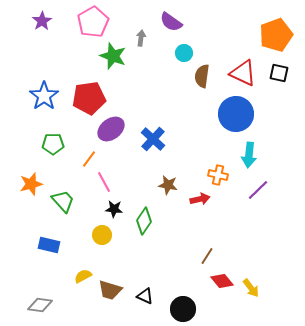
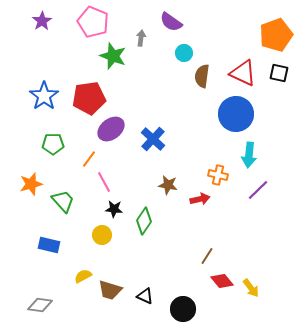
pink pentagon: rotated 20 degrees counterclockwise
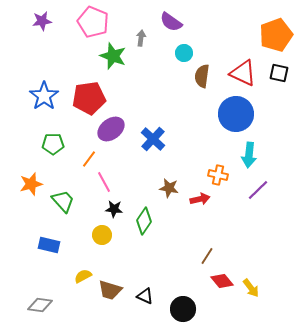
purple star: rotated 24 degrees clockwise
brown star: moved 1 px right, 3 px down
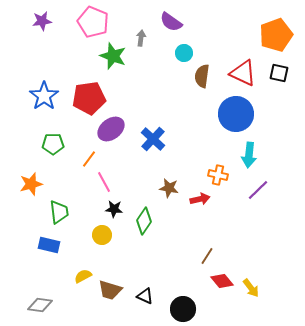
green trapezoid: moved 4 px left, 11 px down; rotated 35 degrees clockwise
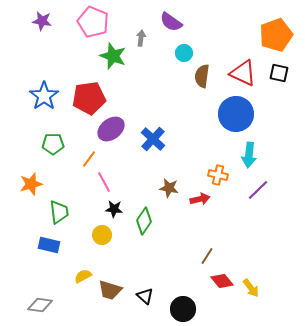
purple star: rotated 18 degrees clockwise
black triangle: rotated 18 degrees clockwise
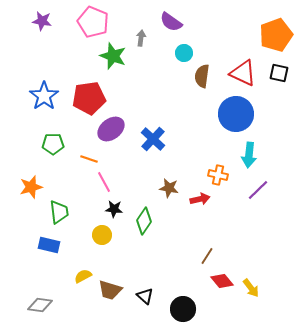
orange line: rotated 72 degrees clockwise
orange star: moved 3 px down
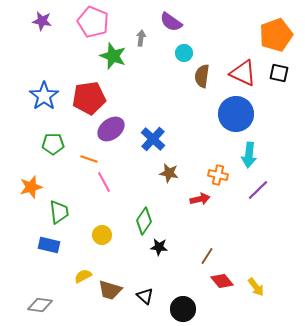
brown star: moved 15 px up
black star: moved 45 px right, 38 px down
yellow arrow: moved 5 px right, 1 px up
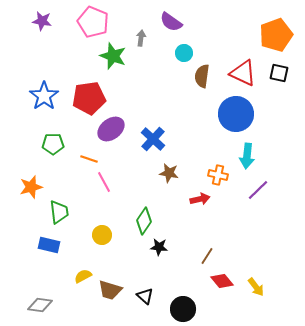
cyan arrow: moved 2 px left, 1 px down
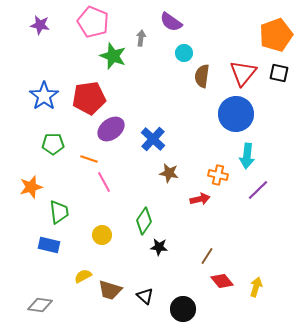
purple star: moved 2 px left, 4 px down
red triangle: rotated 44 degrees clockwise
yellow arrow: rotated 126 degrees counterclockwise
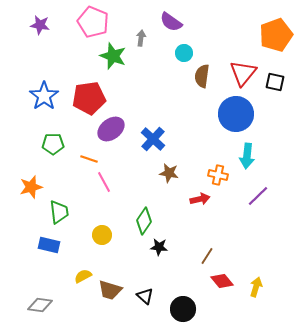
black square: moved 4 px left, 9 px down
purple line: moved 6 px down
